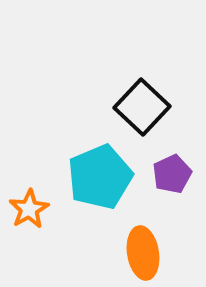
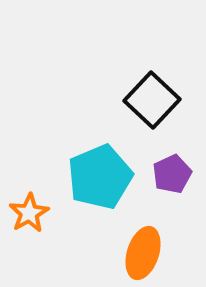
black square: moved 10 px right, 7 px up
orange star: moved 4 px down
orange ellipse: rotated 27 degrees clockwise
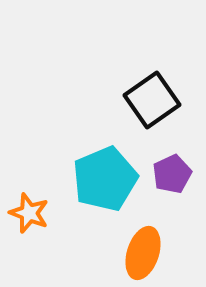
black square: rotated 12 degrees clockwise
cyan pentagon: moved 5 px right, 2 px down
orange star: rotated 21 degrees counterclockwise
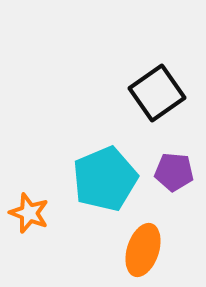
black square: moved 5 px right, 7 px up
purple pentagon: moved 2 px right, 2 px up; rotated 30 degrees clockwise
orange ellipse: moved 3 px up
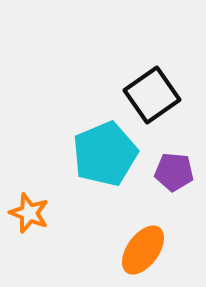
black square: moved 5 px left, 2 px down
cyan pentagon: moved 25 px up
orange ellipse: rotated 18 degrees clockwise
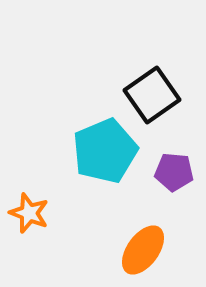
cyan pentagon: moved 3 px up
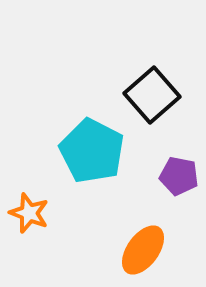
black square: rotated 6 degrees counterclockwise
cyan pentagon: moved 13 px left; rotated 22 degrees counterclockwise
purple pentagon: moved 5 px right, 4 px down; rotated 6 degrees clockwise
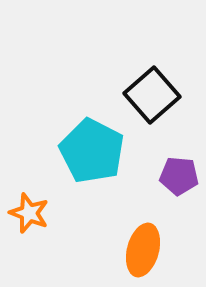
purple pentagon: rotated 6 degrees counterclockwise
orange ellipse: rotated 21 degrees counterclockwise
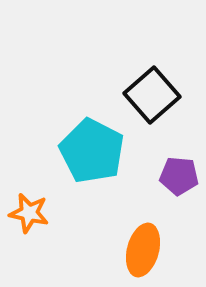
orange star: rotated 9 degrees counterclockwise
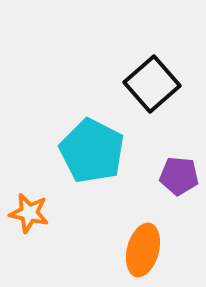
black square: moved 11 px up
